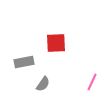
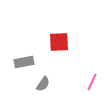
red square: moved 3 px right, 1 px up
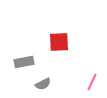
gray semicircle: rotated 28 degrees clockwise
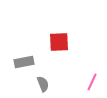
gray semicircle: rotated 84 degrees counterclockwise
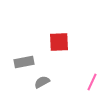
gray semicircle: moved 1 px left, 2 px up; rotated 98 degrees counterclockwise
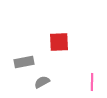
pink line: rotated 24 degrees counterclockwise
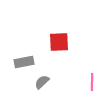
gray semicircle: rotated 14 degrees counterclockwise
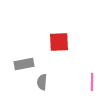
gray rectangle: moved 2 px down
gray semicircle: rotated 42 degrees counterclockwise
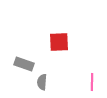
gray rectangle: rotated 30 degrees clockwise
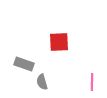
gray semicircle: rotated 21 degrees counterclockwise
